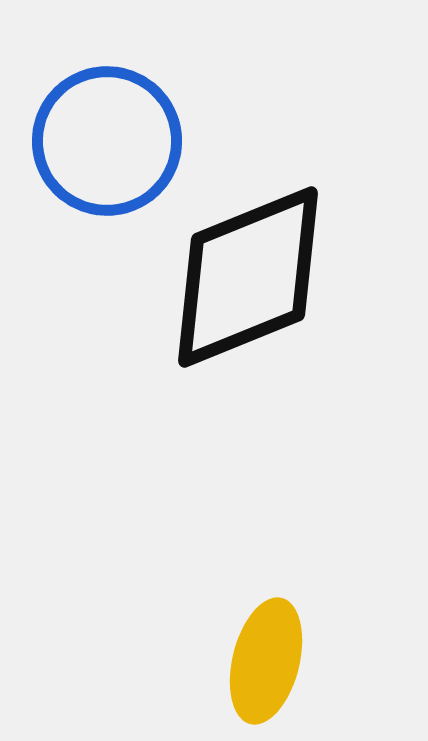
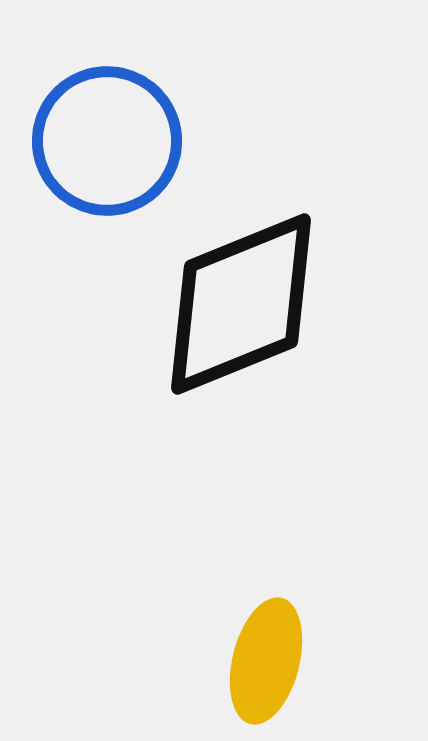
black diamond: moved 7 px left, 27 px down
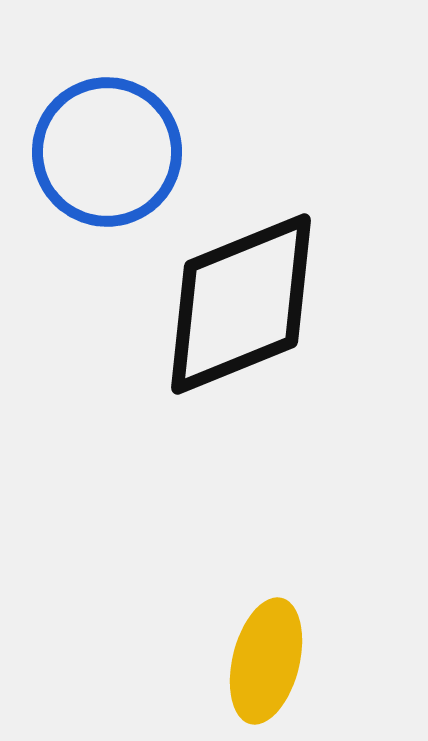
blue circle: moved 11 px down
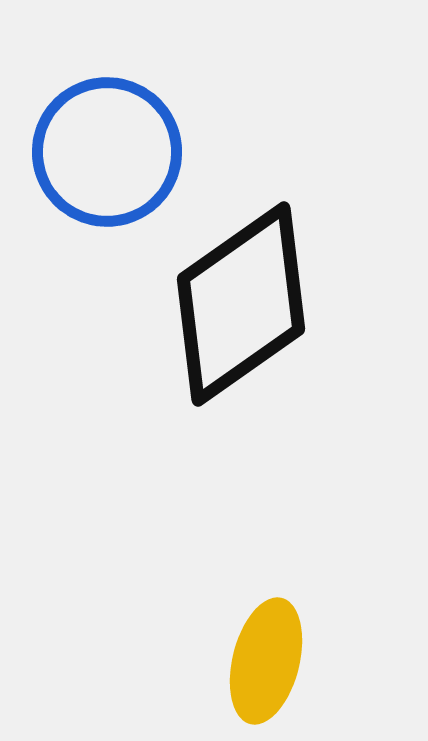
black diamond: rotated 13 degrees counterclockwise
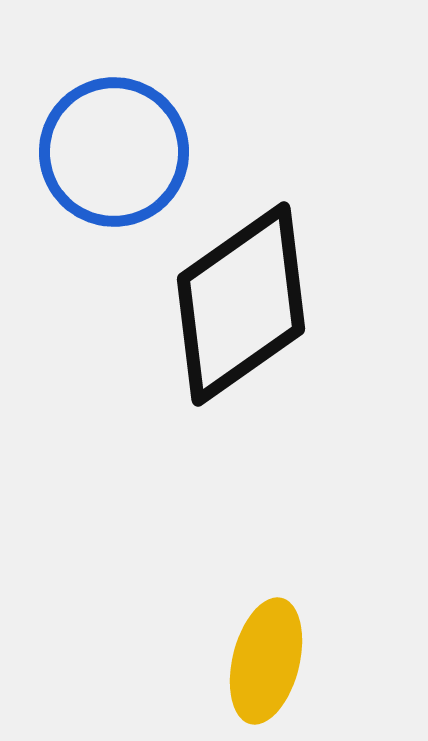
blue circle: moved 7 px right
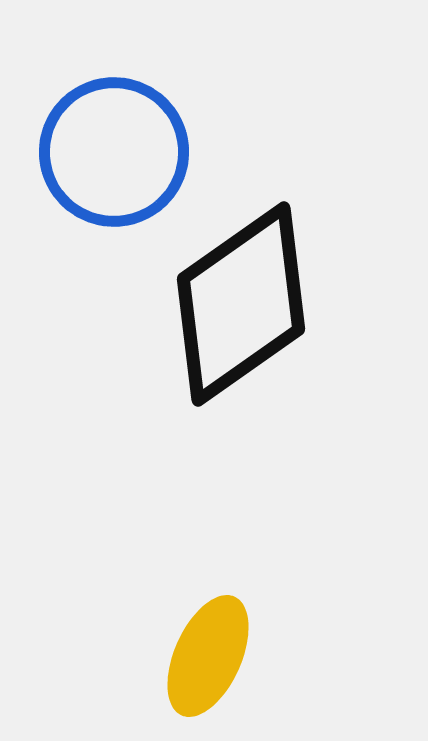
yellow ellipse: moved 58 px left, 5 px up; rotated 10 degrees clockwise
